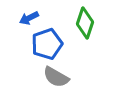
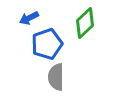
green diamond: rotated 28 degrees clockwise
gray semicircle: rotated 60 degrees clockwise
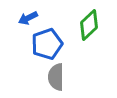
blue arrow: moved 1 px left
green diamond: moved 4 px right, 2 px down
